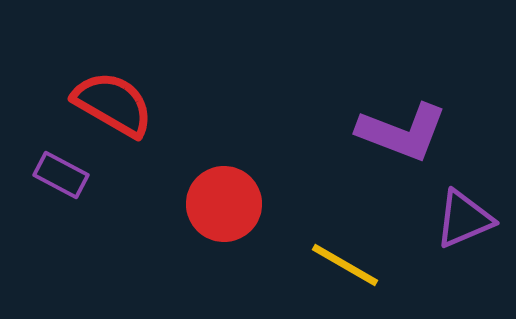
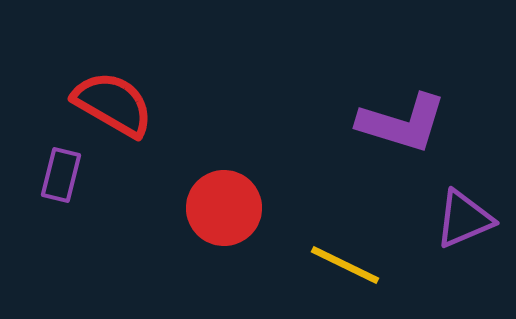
purple L-shape: moved 9 px up; rotated 4 degrees counterclockwise
purple rectangle: rotated 76 degrees clockwise
red circle: moved 4 px down
yellow line: rotated 4 degrees counterclockwise
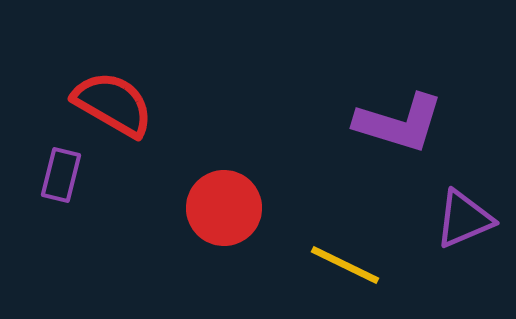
purple L-shape: moved 3 px left
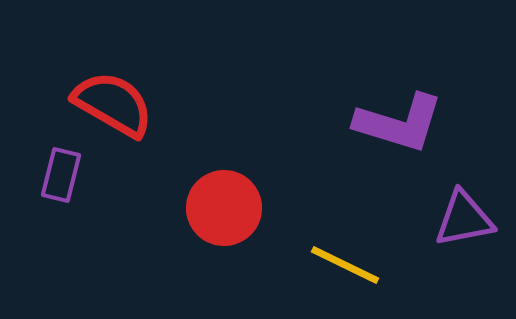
purple triangle: rotated 12 degrees clockwise
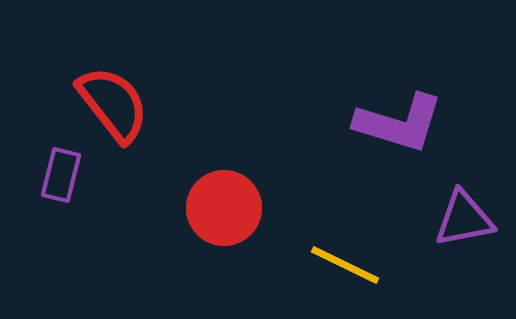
red semicircle: rotated 22 degrees clockwise
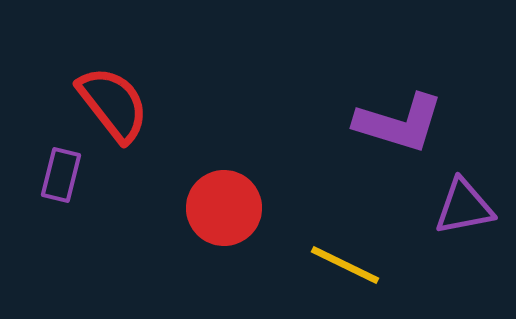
purple triangle: moved 12 px up
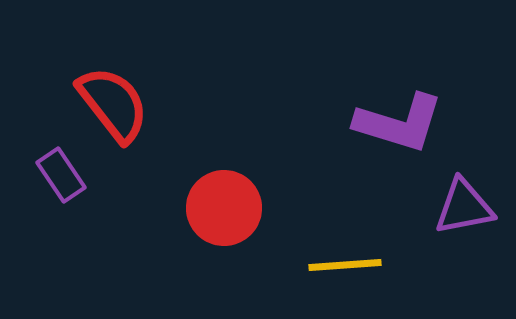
purple rectangle: rotated 48 degrees counterclockwise
yellow line: rotated 30 degrees counterclockwise
